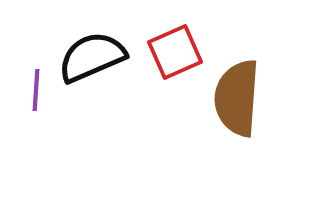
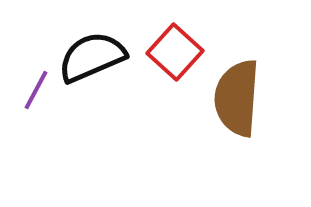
red square: rotated 24 degrees counterclockwise
purple line: rotated 24 degrees clockwise
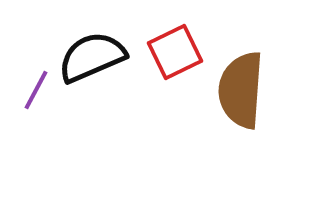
red square: rotated 22 degrees clockwise
brown semicircle: moved 4 px right, 8 px up
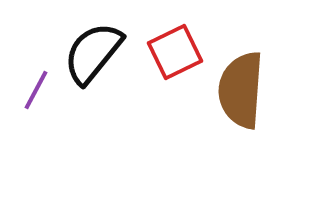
black semicircle: moved 1 px right, 4 px up; rotated 28 degrees counterclockwise
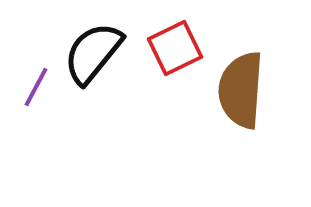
red square: moved 4 px up
purple line: moved 3 px up
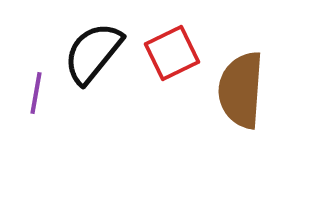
red square: moved 3 px left, 5 px down
purple line: moved 6 px down; rotated 18 degrees counterclockwise
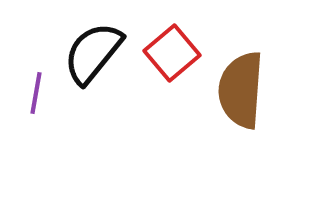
red square: rotated 14 degrees counterclockwise
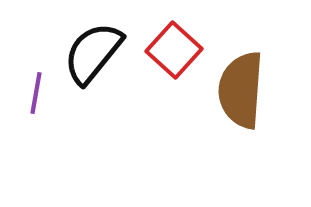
red square: moved 2 px right, 3 px up; rotated 8 degrees counterclockwise
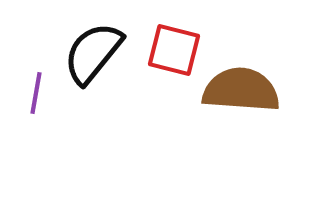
red square: rotated 28 degrees counterclockwise
brown semicircle: rotated 90 degrees clockwise
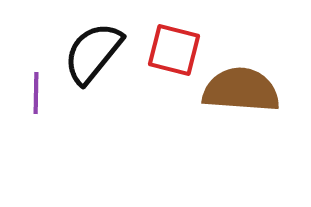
purple line: rotated 9 degrees counterclockwise
